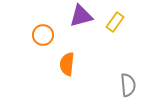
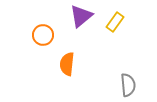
purple triangle: rotated 25 degrees counterclockwise
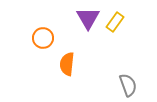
purple triangle: moved 7 px right, 2 px down; rotated 20 degrees counterclockwise
orange circle: moved 3 px down
gray semicircle: rotated 15 degrees counterclockwise
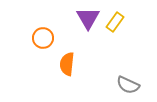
gray semicircle: rotated 135 degrees clockwise
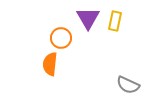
yellow rectangle: moved 1 px up; rotated 24 degrees counterclockwise
orange circle: moved 18 px right
orange semicircle: moved 17 px left
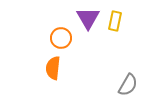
orange semicircle: moved 3 px right, 4 px down
gray semicircle: rotated 85 degrees counterclockwise
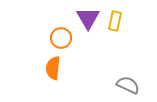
gray semicircle: rotated 95 degrees counterclockwise
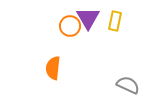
orange circle: moved 9 px right, 12 px up
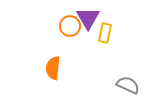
yellow rectangle: moved 10 px left, 12 px down
